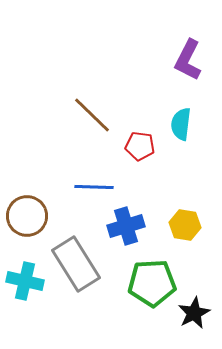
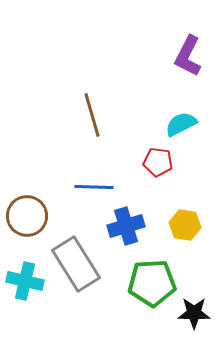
purple L-shape: moved 4 px up
brown line: rotated 30 degrees clockwise
cyan semicircle: rotated 56 degrees clockwise
red pentagon: moved 18 px right, 16 px down
black star: rotated 28 degrees clockwise
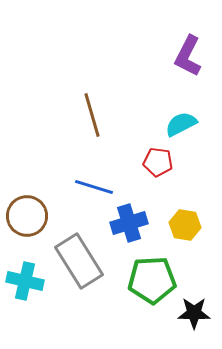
blue line: rotated 15 degrees clockwise
blue cross: moved 3 px right, 3 px up
gray rectangle: moved 3 px right, 3 px up
green pentagon: moved 3 px up
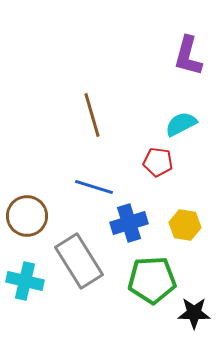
purple L-shape: rotated 12 degrees counterclockwise
